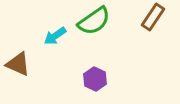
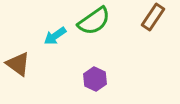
brown triangle: rotated 12 degrees clockwise
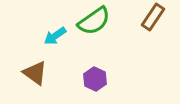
brown triangle: moved 17 px right, 9 px down
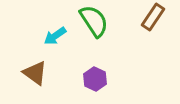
green semicircle: rotated 88 degrees counterclockwise
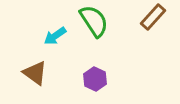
brown rectangle: rotated 8 degrees clockwise
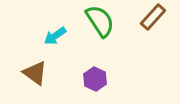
green semicircle: moved 6 px right
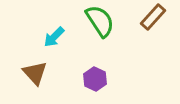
cyan arrow: moved 1 px left, 1 px down; rotated 10 degrees counterclockwise
brown triangle: rotated 12 degrees clockwise
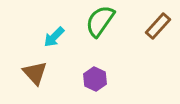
brown rectangle: moved 5 px right, 9 px down
green semicircle: rotated 112 degrees counterclockwise
